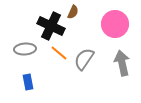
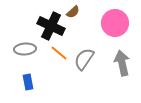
brown semicircle: rotated 24 degrees clockwise
pink circle: moved 1 px up
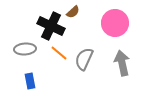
gray semicircle: rotated 10 degrees counterclockwise
blue rectangle: moved 2 px right, 1 px up
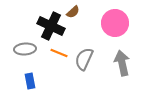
orange line: rotated 18 degrees counterclockwise
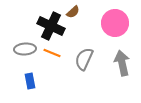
orange line: moved 7 px left
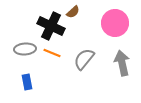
gray semicircle: rotated 15 degrees clockwise
blue rectangle: moved 3 px left, 1 px down
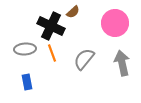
orange line: rotated 48 degrees clockwise
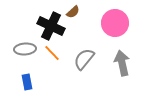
orange line: rotated 24 degrees counterclockwise
